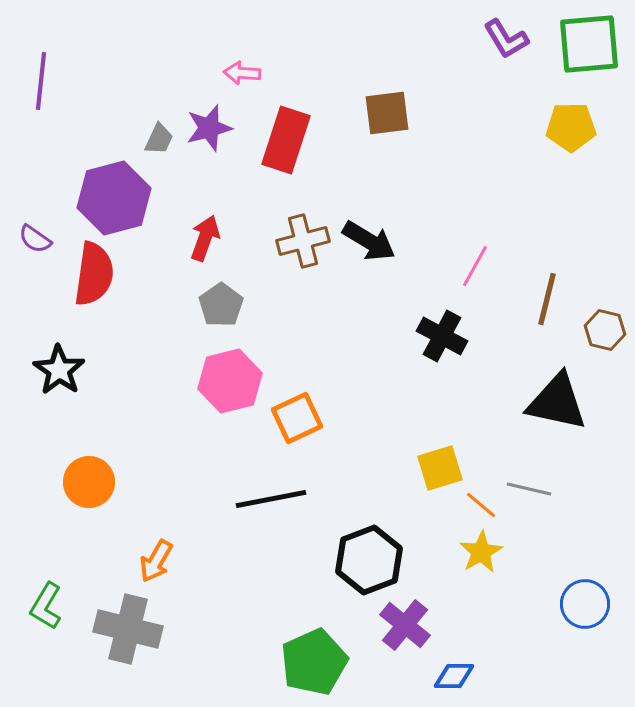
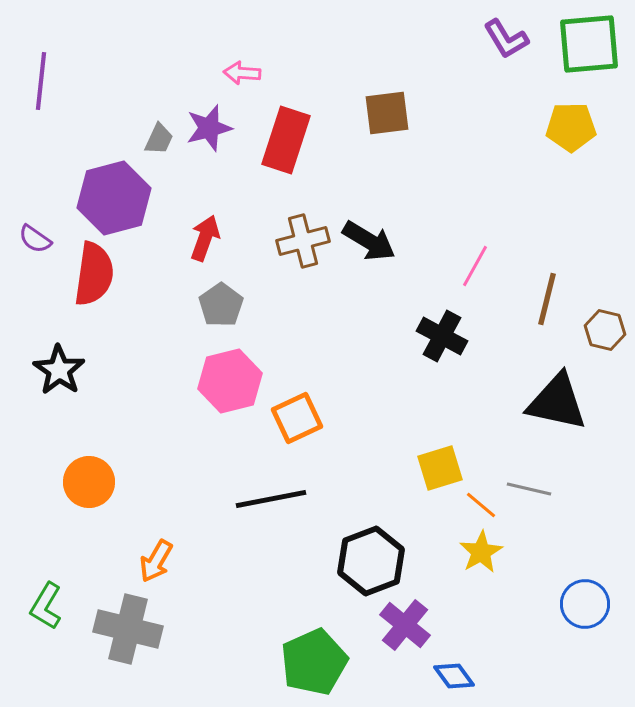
black hexagon: moved 2 px right, 1 px down
blue diamond: rotated 54 degrees clockwise
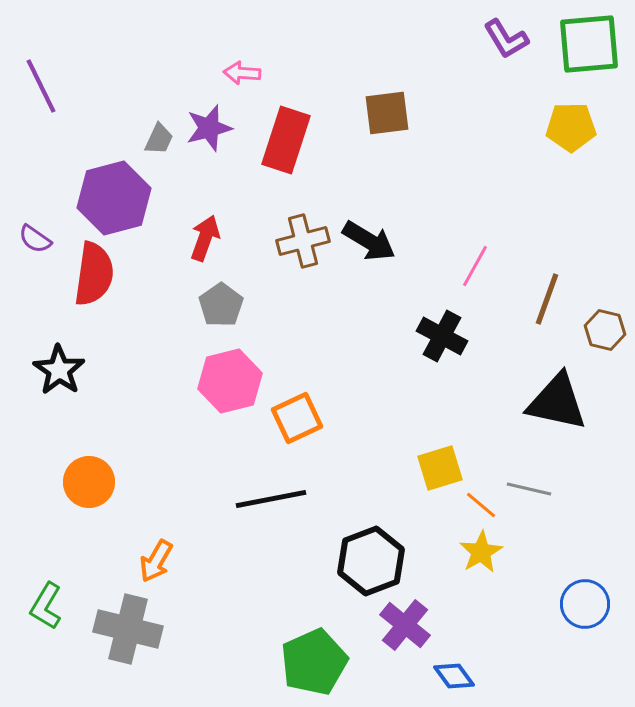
purple line: moved 5 px down; rotated 32 degrees counterclockwise
brown line: rotated 6 degrees clockwise
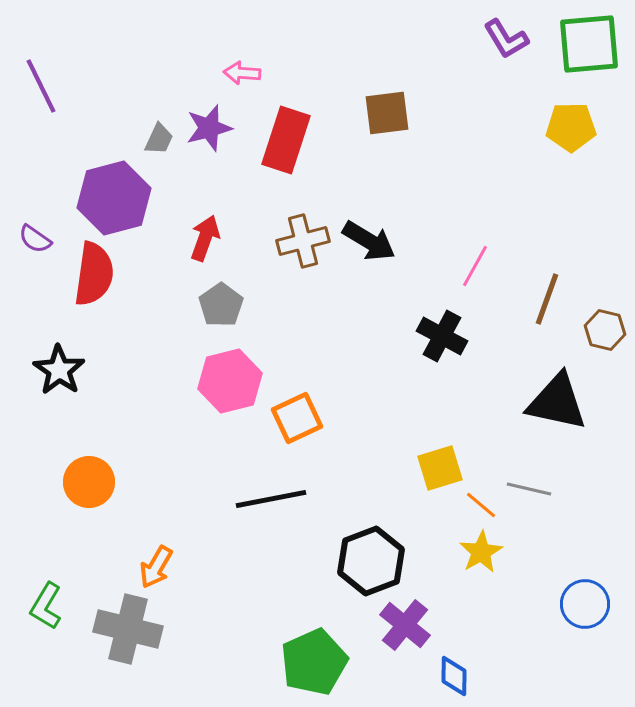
orange arrow: moved 6 px down
blue diamond: rotated 36 degrees clockwise
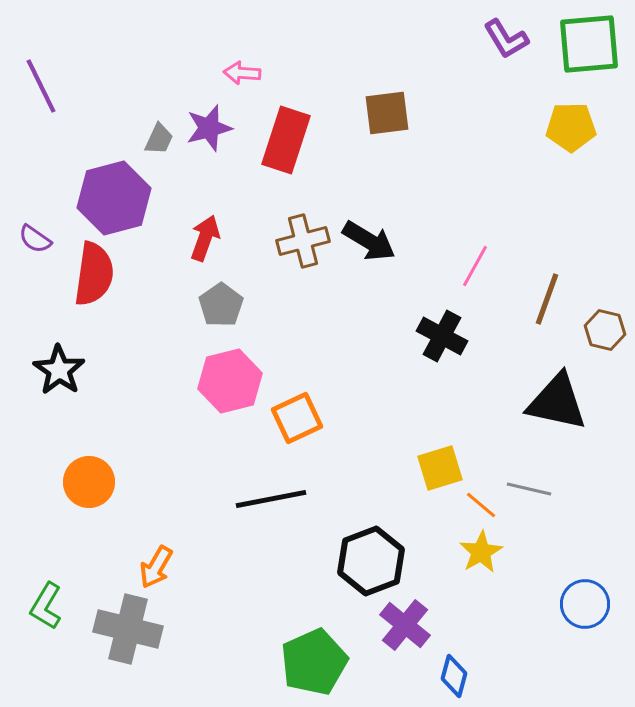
blue diamond: rotated 15 degrees clockwise
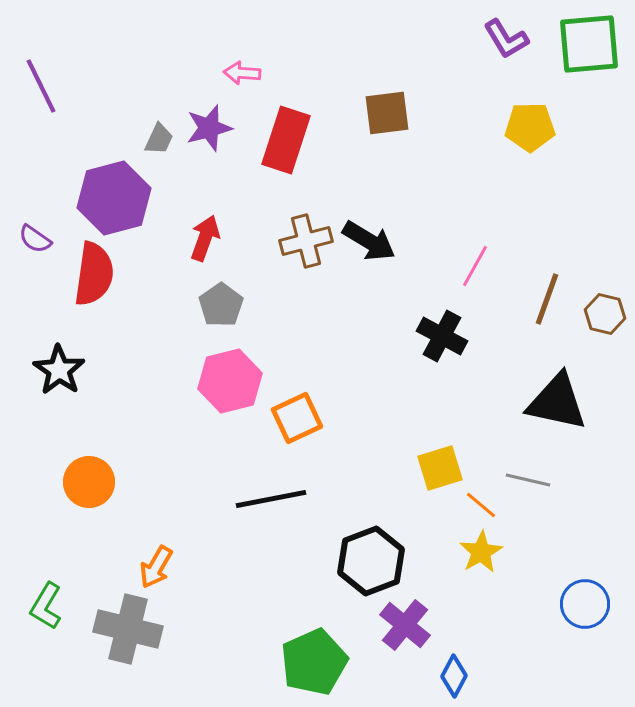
yellow pentagon: moved 41 px left
brown cross: moved 3 px right
brown hexagon: moved 16 px up
gray line: moved 1 px left, 9 px up
blue diamond: rotated 12 degrees clockwise
